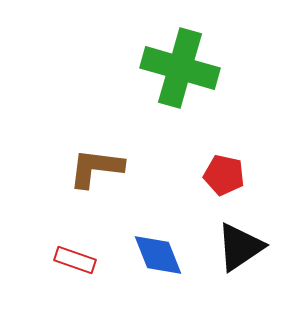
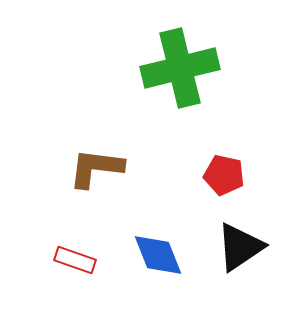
green cross: rotated 30 degrees counterclockwise
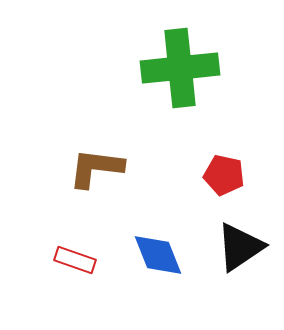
green cross: rotated 8 degrees clockwise
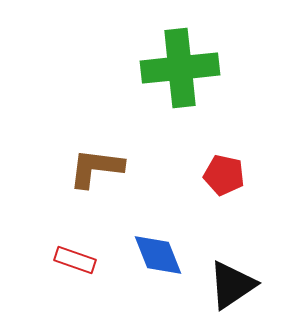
black triangle: moved 8 px left, 38 px down
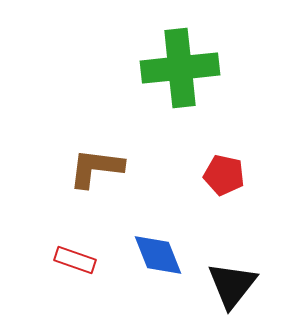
black triangle: rotated 18 degrees counterclockwise
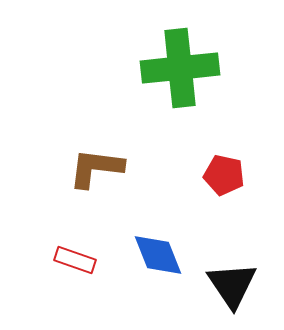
black triangle: rotated 12 degrees counterclockwise
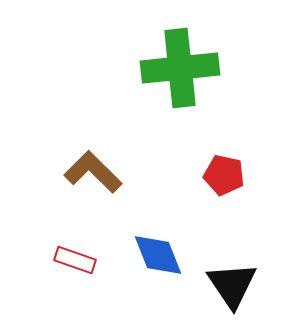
brown L-shape: moved 3 px left, 4 px down; rotated 38 degrees clockwise
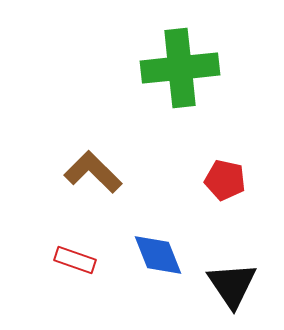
red pentagon: moved 1 px right, 5 px down
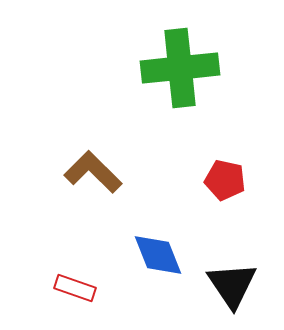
red rectangle: moved 28 px down
